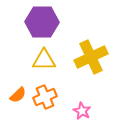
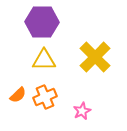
yellow cross: moved 4 px right; rotated 20 degrees counterclockwise
pink star: rotated 18 degrees clockwise
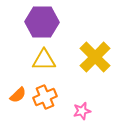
pink star: rotated 12 degrees clockwise
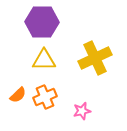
yellow cross: moved 1 px down; rotated 20 degrees clockwise
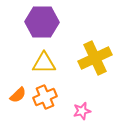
yellow triangle: moved 3 px down
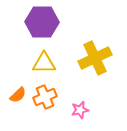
pink star: moved 2 px left, 1 px up
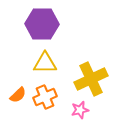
purple hexagon: moved 2 px down
yellow cross: moved 4 px left, 21 px down
yellow triangle: moved 1 px right
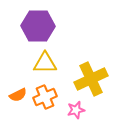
purple hexagon: moved 4 px left, 2 px down
orange semicircle: rotated 18 degrees clockwise
pink star: moved 4 px left
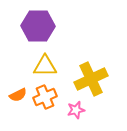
yellow triangle: moved 3 px down
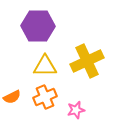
yellow cross: moved 4 px left, 18 px up
orange semicircle: moved 6 px left, 2 px down
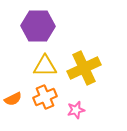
yellow cross: moved 3 px left, 7 px down
orange semicircle: moved 1 px right, 2 px down
